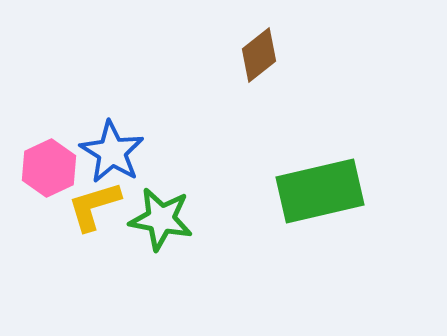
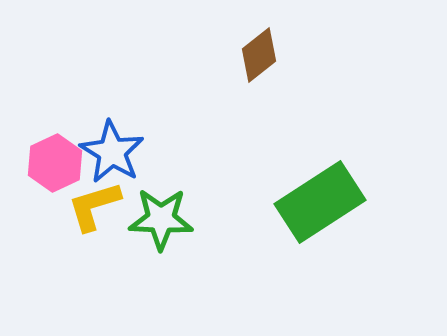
pink hexagon: moved 6 px right, 5 px up
green rectangle: moved 11 px down; rotated 20 degrees counterclockwise
green star: rotated 8 degrees counterclockwise
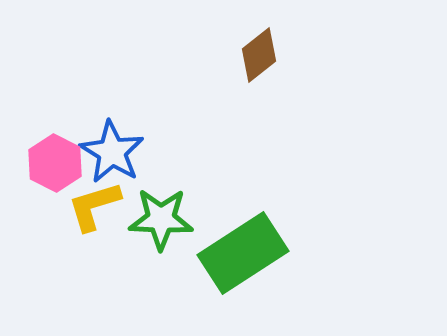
pink hexagon: rotated 8 degrees counterclockwise
green rectangle: moved 77 px left, 51 px down
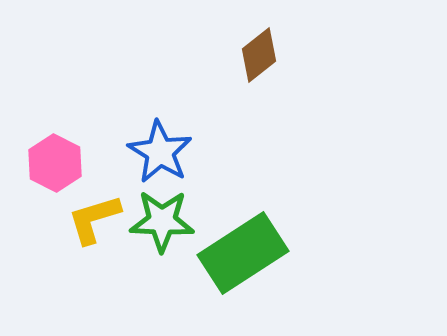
blue star: moved 48 px right
yellow L-shape: moved 13 px down
green star: moved 1 px right, 2 px down
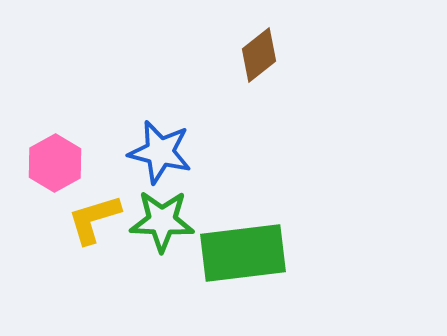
blue star: rotated 18 degrees counterclockwise
pink hexagon: rotated 4 degrees clockwise
green rectangle: rotated 26 degrees clockwise
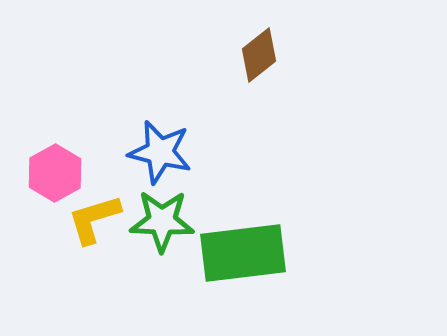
pink hexagon: moved 10 px down
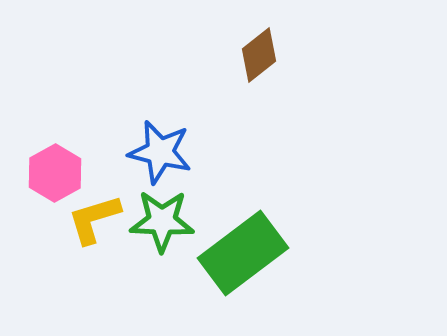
green rectangle: rotated 30 degrees counterclockwise
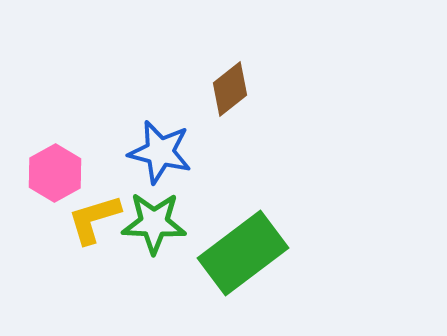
brown diamond: moved 29 px left, 34 px down
green star: moved 8 px left, 2 px down
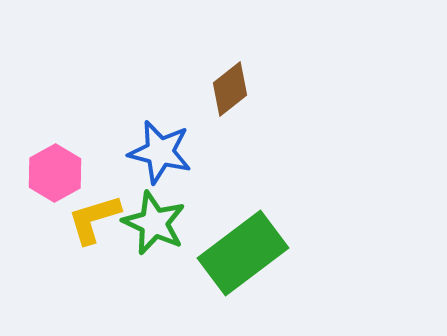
green star: rotated 22 degrees clockwise
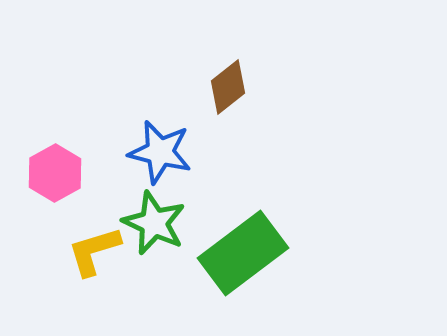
brown diamond: moved 2 px left, 2 px up
yellow L-shape: moved 32 px down
